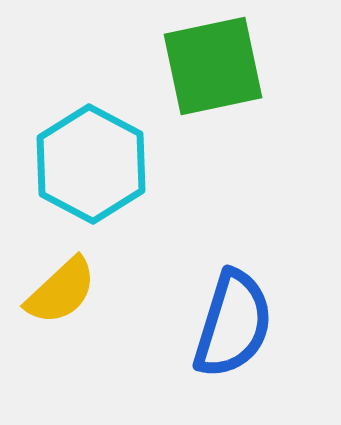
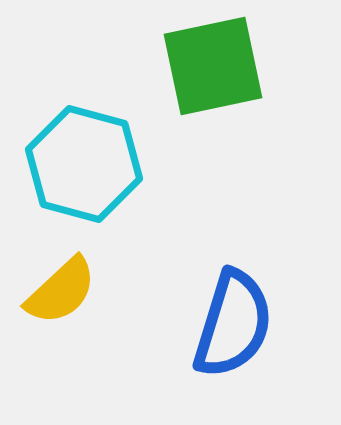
cyan hexagon: moved 7 px left; rotated 13 degrees counterclockwise
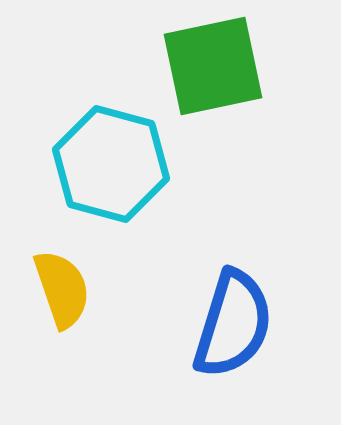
cyan hexagon: moved 27 px right
yellow semicircle: moved 1 px right, 2 px up; rotated 66 degrees counterclockwise
